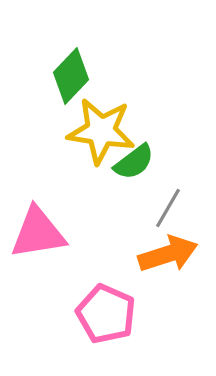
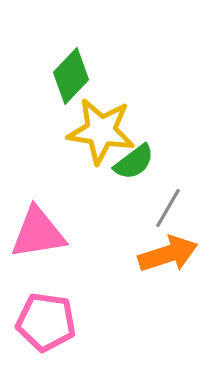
pink pentagon: moved 60 px left, 8 px down; rotated 16 degrees counterclockwise
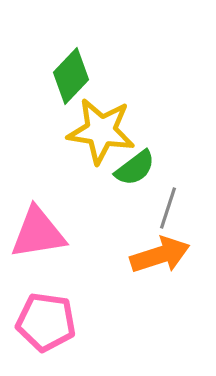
green semicircle: moved 1 px right, 6 px down
gray line: rotated 12 degrees counterclockwise
orange arrow: moved 8 px left, 1 px down
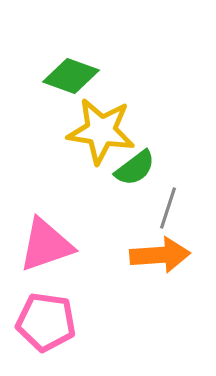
green diamond: rotated 66 degrees clockwise
pink triangle: moved 8 px right, 12 px down; rotated 10 degrees counterclockwise
orange arrow: rotated 14 degrees clockwise
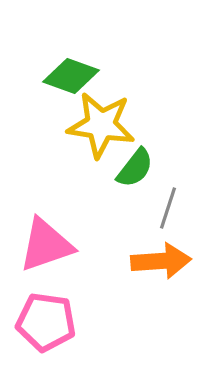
yellow star: moved 6 px up
green semicircle: rotated 15 degrees counterclockwise
orange arrow: moved 1 px right, 6 px down
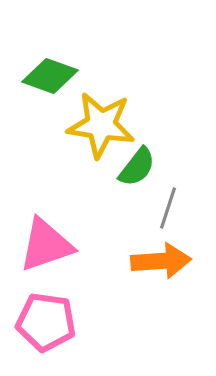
green diamond: moved 21 px left
green semicircle: moved 2 px right, 1 px up
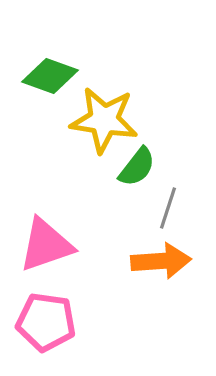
yellow star: moved 3 px right, 5 px up
